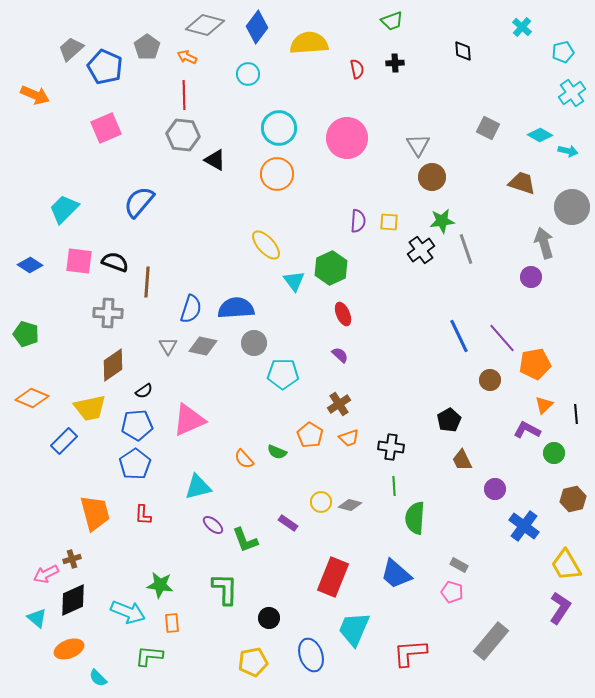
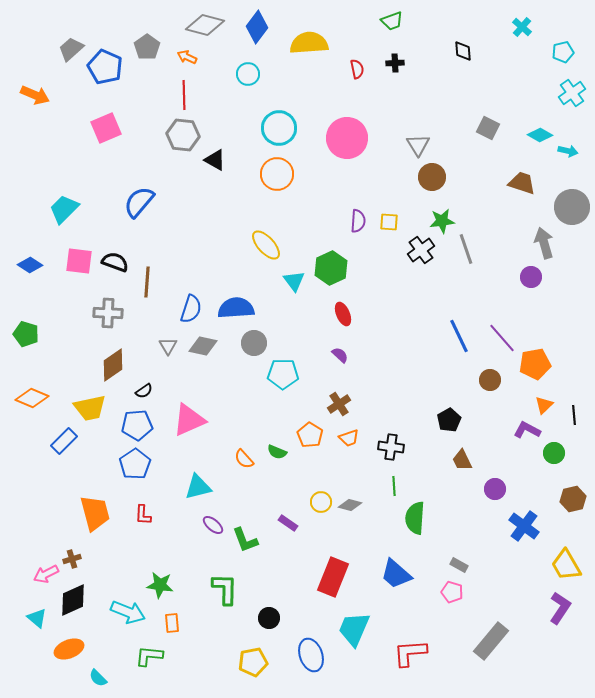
black line at (576, 414): moved 2 px left, 1 px down
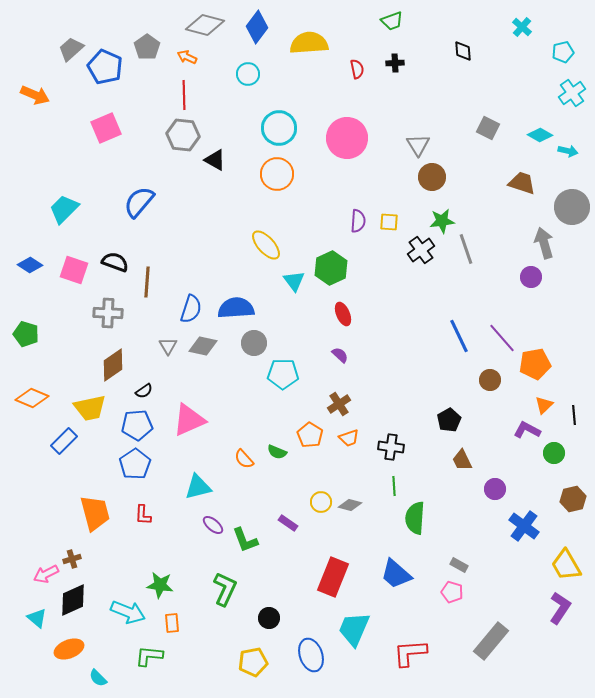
pink square at (79, 261): moved 5 px left, 9 px down; rotated 12 degrees clockwise
green L-shape at (225, 589): rotated 24 degrees clockwise
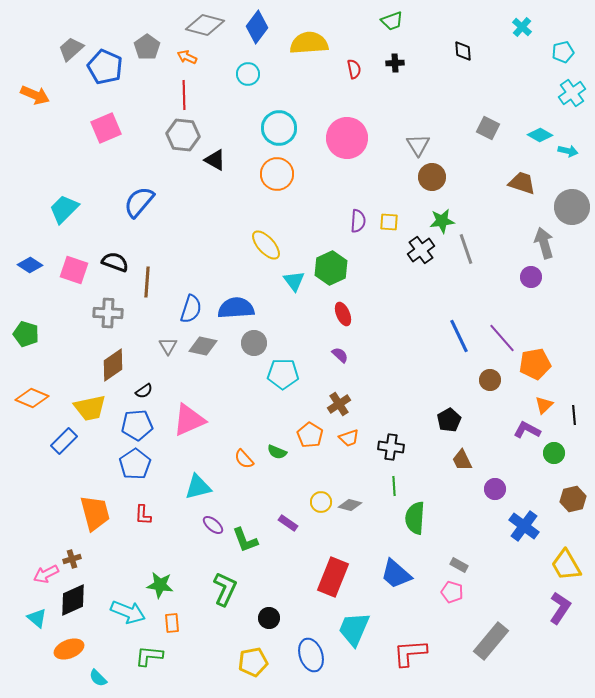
red semicircle at (357, 69): moved 3 px left
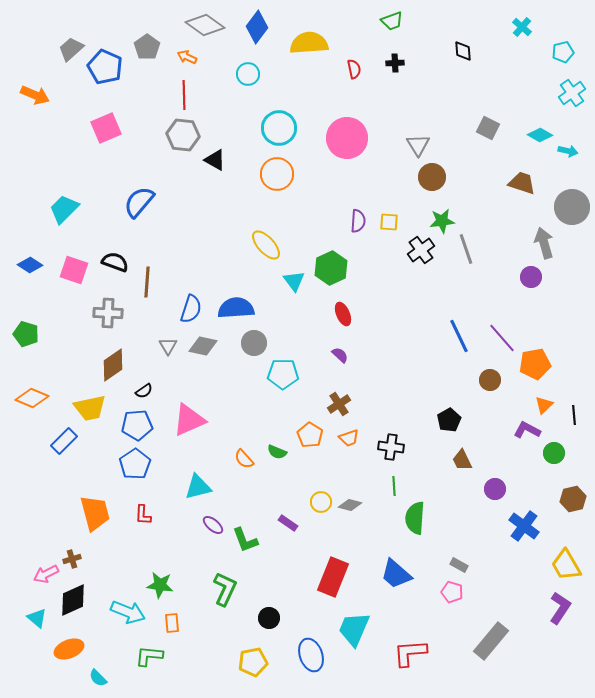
gray diamond at (205, 25): rotated 21 degrees clockwise
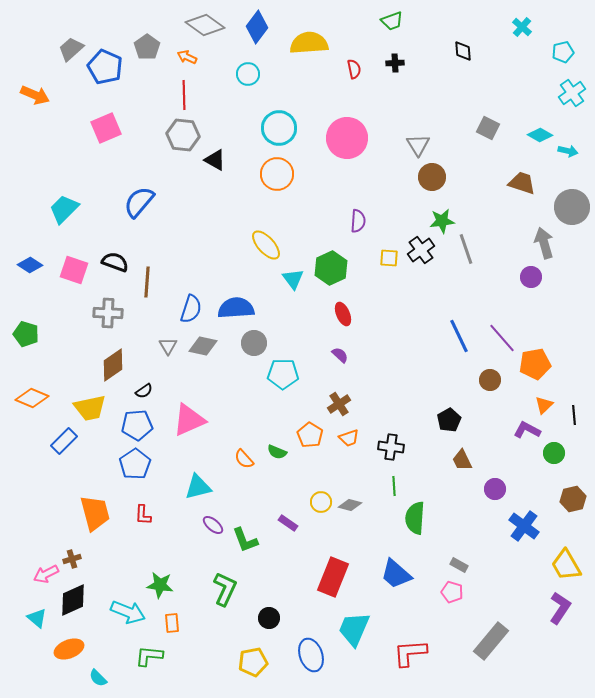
yellow square at (389, 222): moved 36 px down
cyan triangle at (294, 281): moved 1 px left, 2 px up
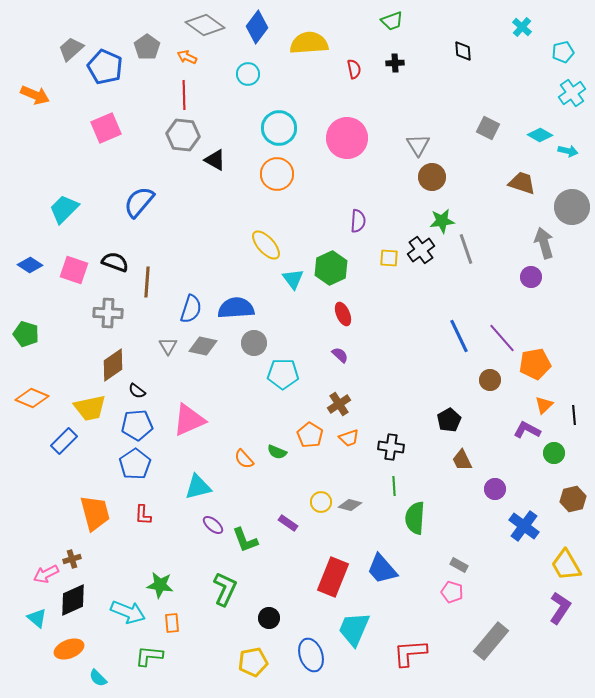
black semicircle at (144, 391): moved 7 px left; rotated 72 degrees clockwise
blue trapezoid at (396, 574): moved 14 px left, 5 px up; rotated 8 degrees clockwise
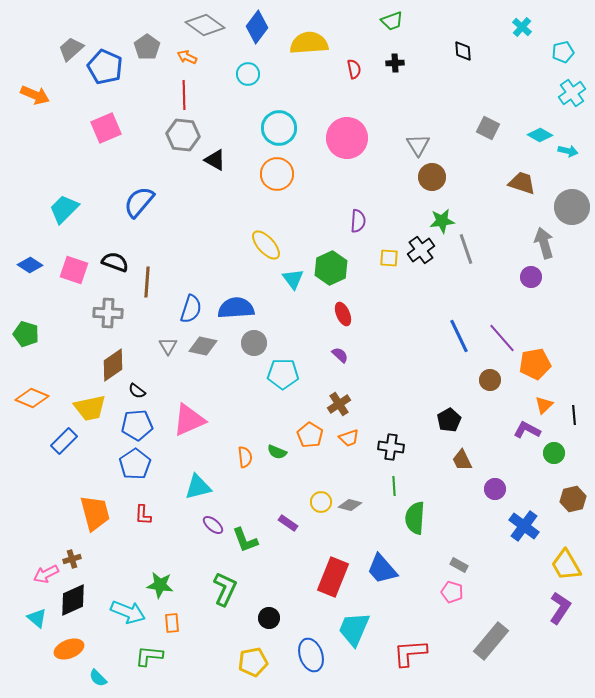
orange semicircle at (244, 459): moved 1 px right, 2 px up; rotated 145 degrees counterclockwise
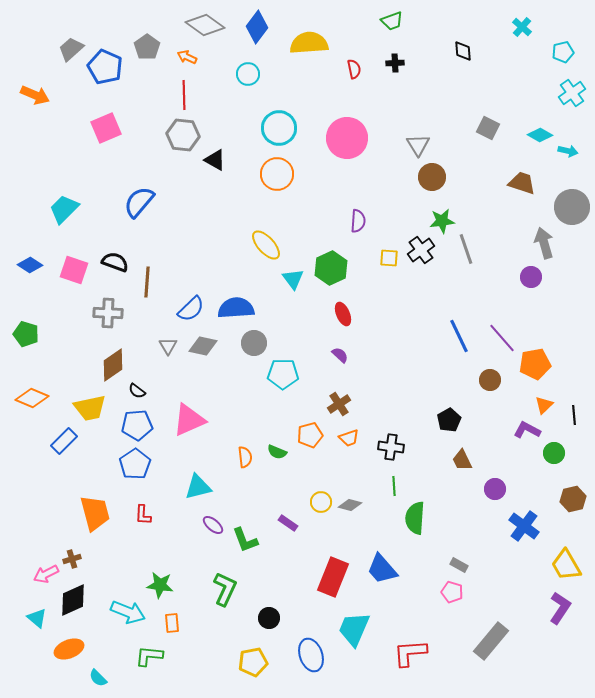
blue semicircle at (191, 309): rotated 28 degrees clockwise
orange pentagon at (310, 435): rotated 25 degrees clockwise
